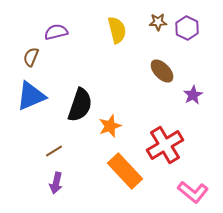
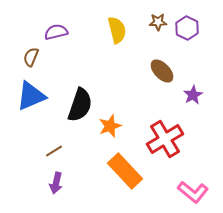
red cross: moved 6 px up
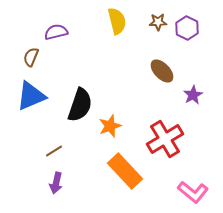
yellow semicircle: moved 9 px up
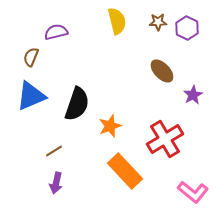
black semicircle: moved 3 px left, 1 px up
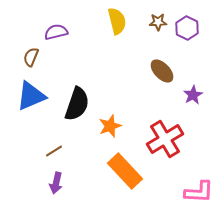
pink L-shape: moved 6 px right; rotated 36 degrees counterclockwise
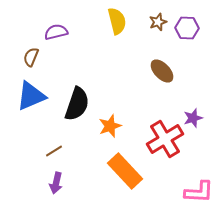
brown star: rotated 18 degrees counterclockwise
purple hexagon: rotated 25 degrees counterclockwise
purple star: moved 23 px down; rotated 12 degrees clockwise
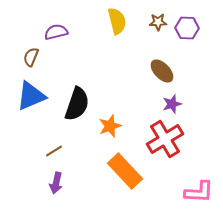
brown star: rotated 18 degrees clockwise
purple star: moved 21 px left, 14 px up
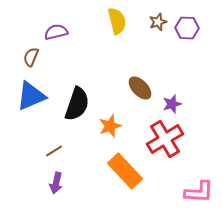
brown star: rotated 18 degrees counterclockwise
brown ellipse: moved 22 px left, 17 px down
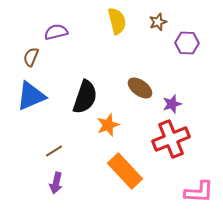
purple hexagon: moved 15 px down
brown ellipse: rotated 10 degrees counterclockwise
black semicircle: moved 8 px right, 7 px up
orange star: moved 2 px left, 1 px up
red cross: moved 6 px right; rotated 9 degrees clockwise
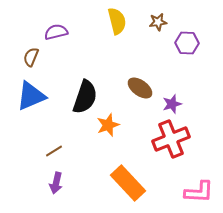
brown star: rotated 12 degrees clockwise
orange rectangle: moved 3 px right, 12 px down
